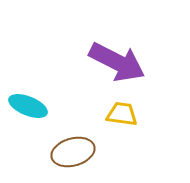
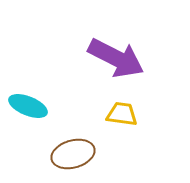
purple arrow: moved 1 px left, 4 px up
brown ellipse: moved 2 px down
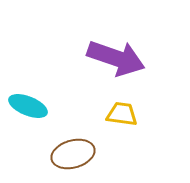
purple arrow: rotated 8 degrees counterclockwise
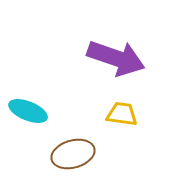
cyan ellipse: moved 5 px down
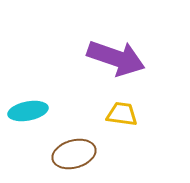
cyan ellipse: rotated 33 degrees counterclockwise
brown ellipse: moved 1 px right
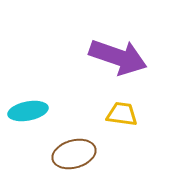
purple arrow: moved 2 px right, 1 px up
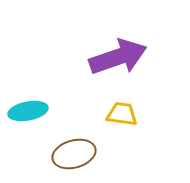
purple arrow: rotated 38 degrees counterclockwise
